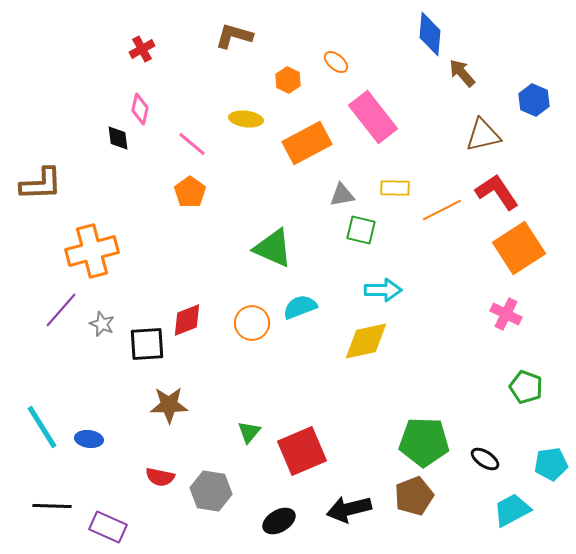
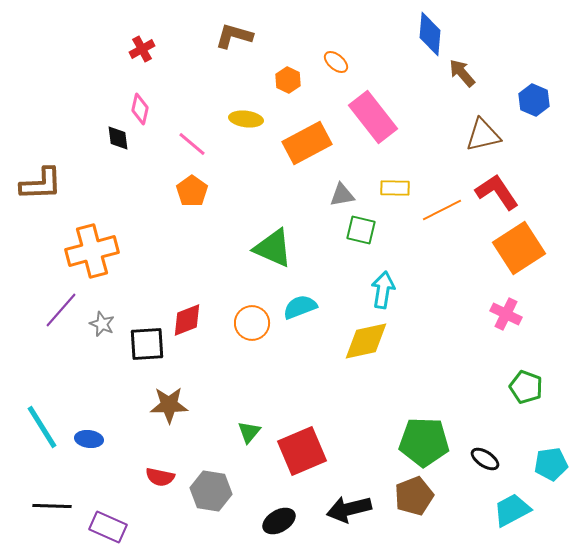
orange pentagon at (190, 192): moved 2 px right, 1 px up
cyan arrow at (383, 290): rotated 81 degrees counterclockwise
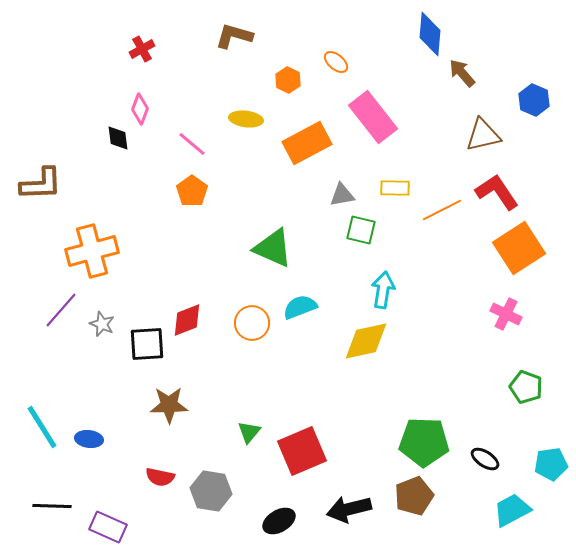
pink diamond at (140, 109): rotated 8 degrees clockwise
